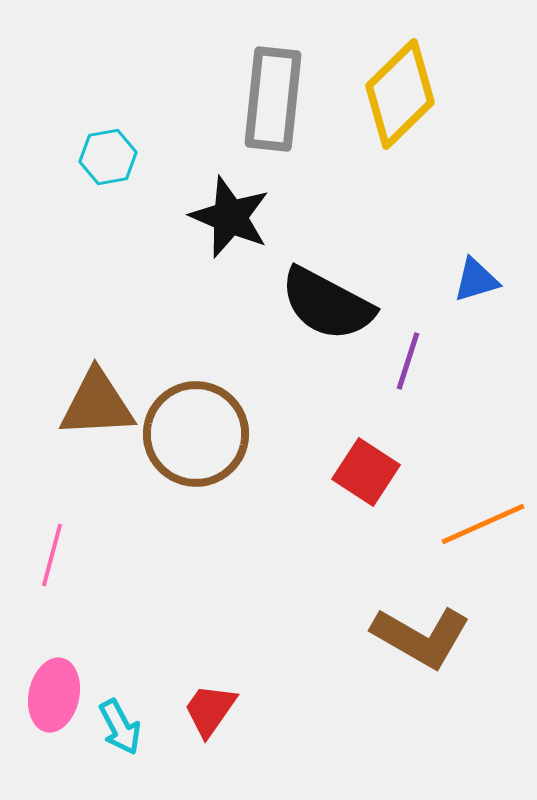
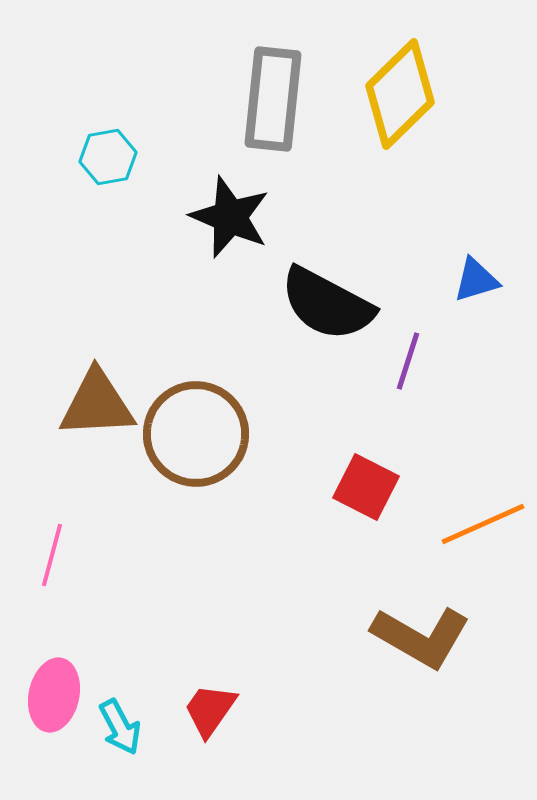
red square: moved 15 px down; rotated 6 degrees counterclockwise
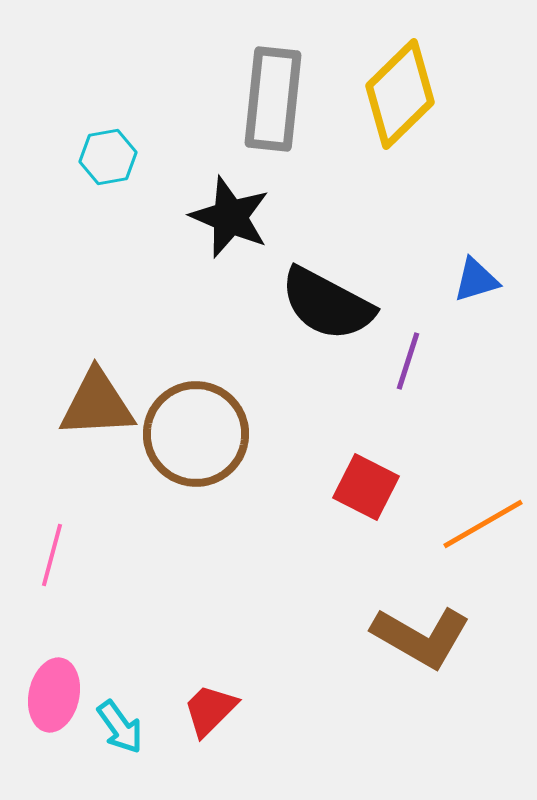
orange line: rotated 6 degrees counterclockwise
red trapezoid: rotated 10 degrees clockwise
cyan arrow: rotated 8 degrees counterclockwise
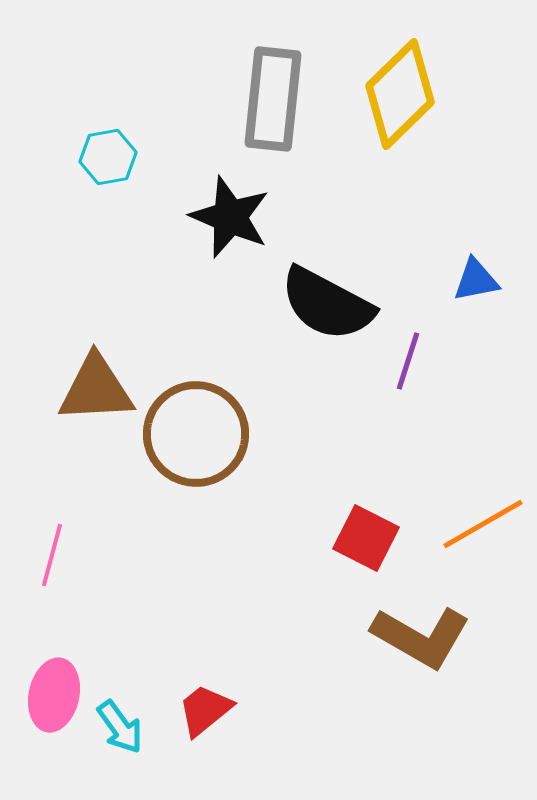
blue triangle: rotated 6 degrees clockwise
brown triangle: moved 1 px left, 15 px up
red square: moved 51 px down
red trapezoid: moved 5 px left; rotated 6 degrees clockwise
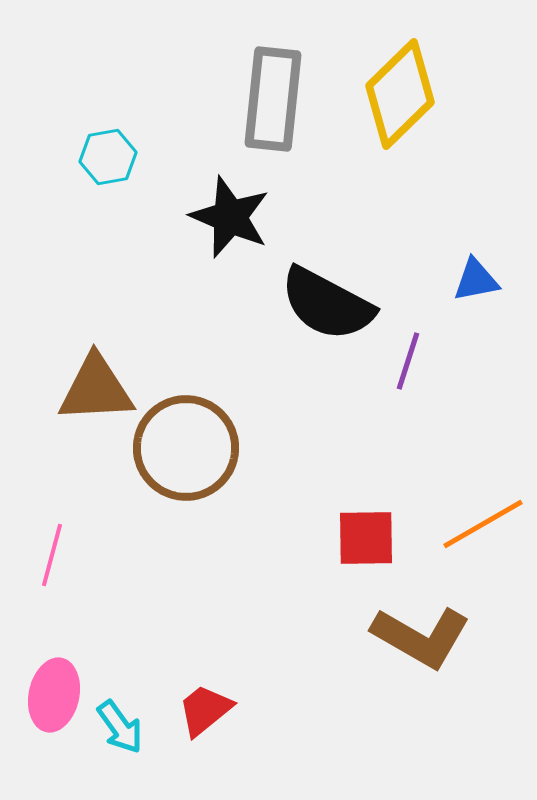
brown circle: moved 10 px left, 14 px down
red square: rotated 28 degrees counterclockwise
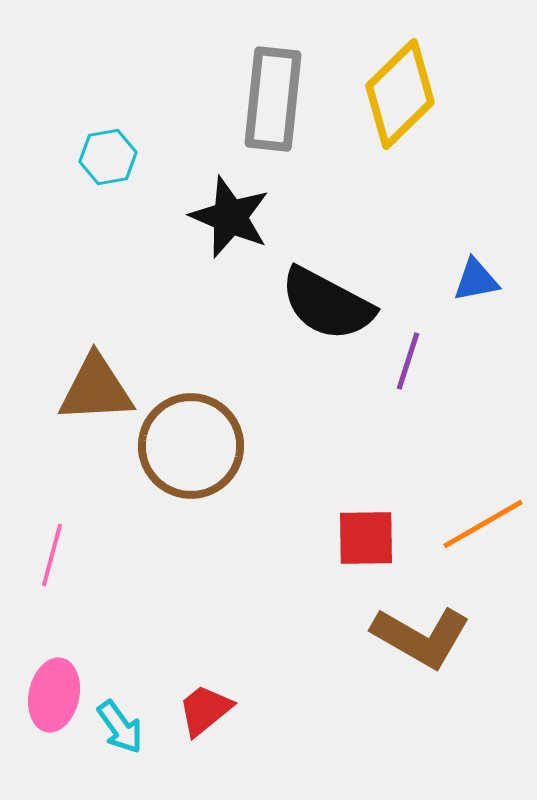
brown circle: moved 5 px right, 2 px up
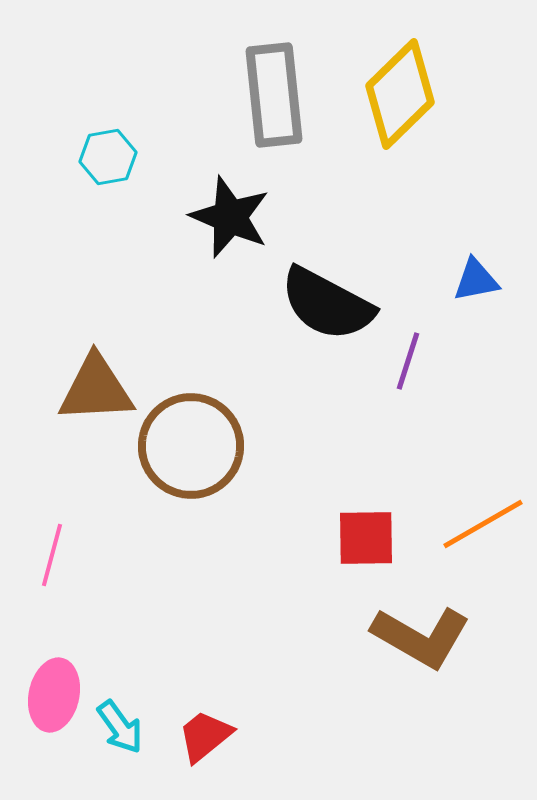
gray rectangle: moved 1 px right, 4 px up; rotated 12 degrees counterclockwise
red trapezoid: moved 26 px down
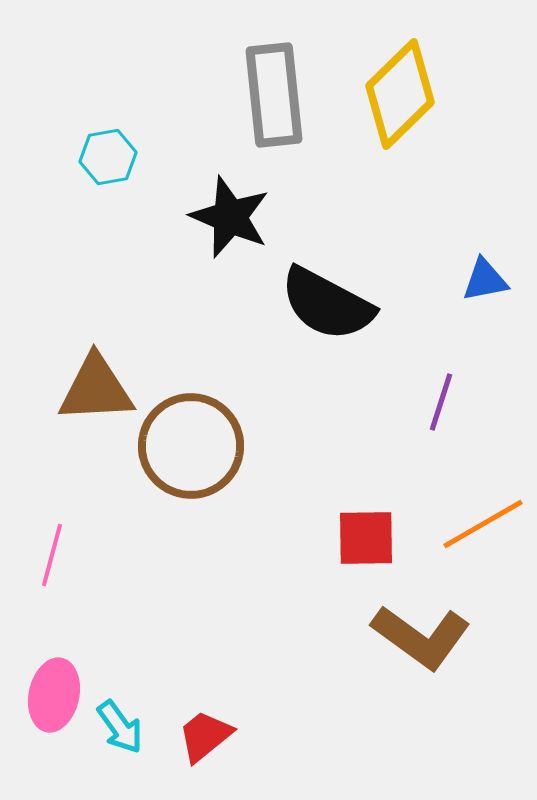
blue triangle: moved 9 px right
purple line: moved 33 px right, 41 px down
brown L-shape: rotated 6 degrees clockwise
